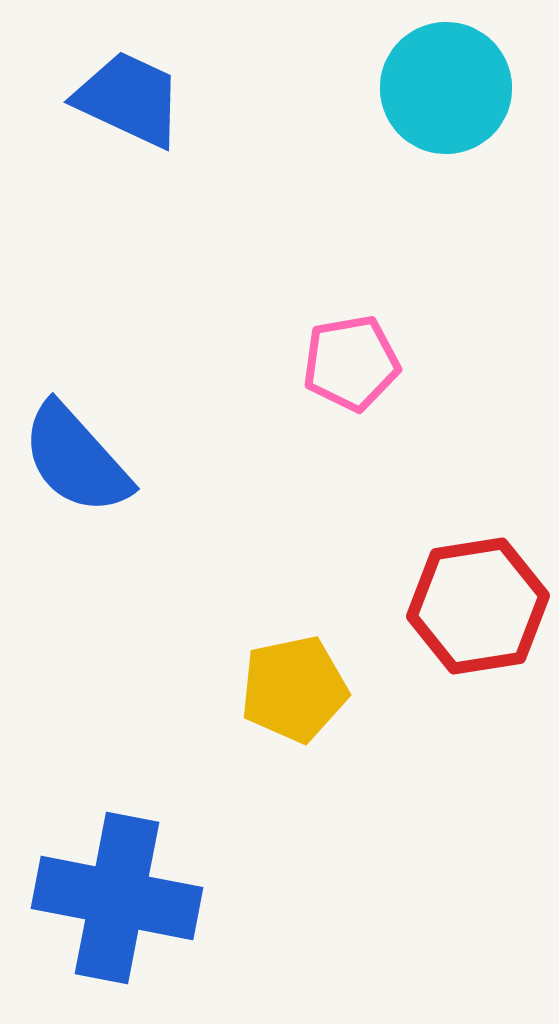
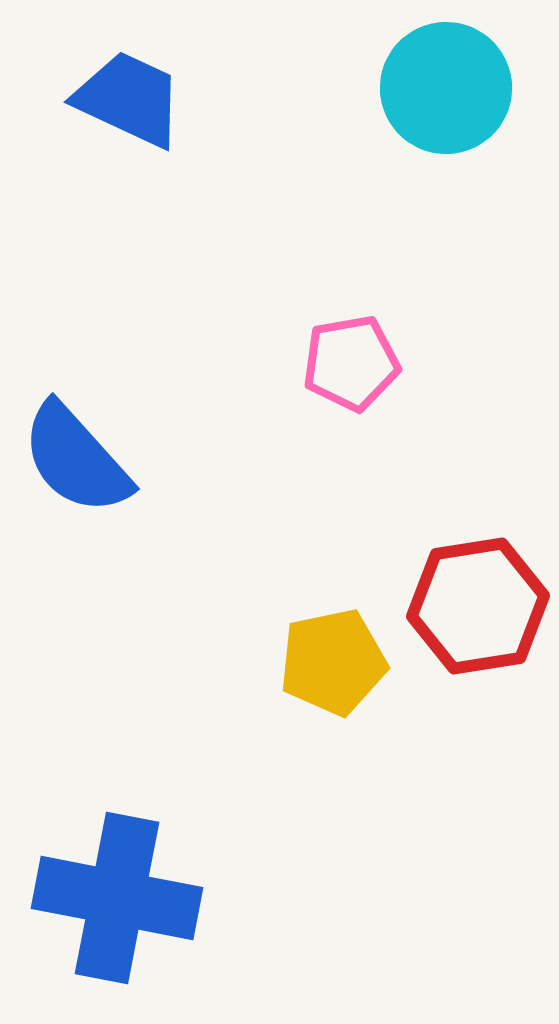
yellow pentagon: moved 39 px right, 27 px up
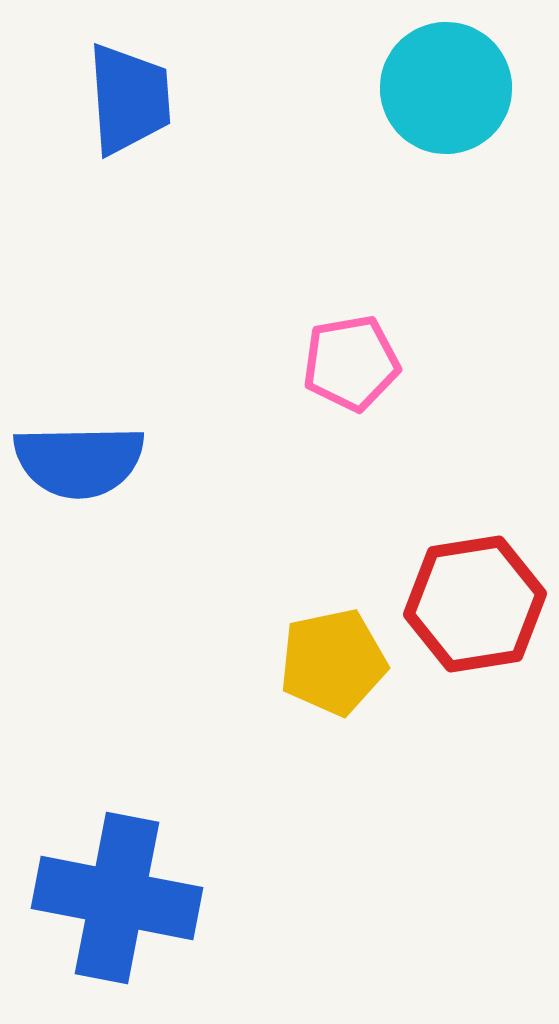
blue trapezoid: rotated 61 degrees clockwise
blue semicircle: moved 3 px right, 2 px down; rotated 49 degrees counterclockwise
red hexagon: moved 3 px left, 2 px up
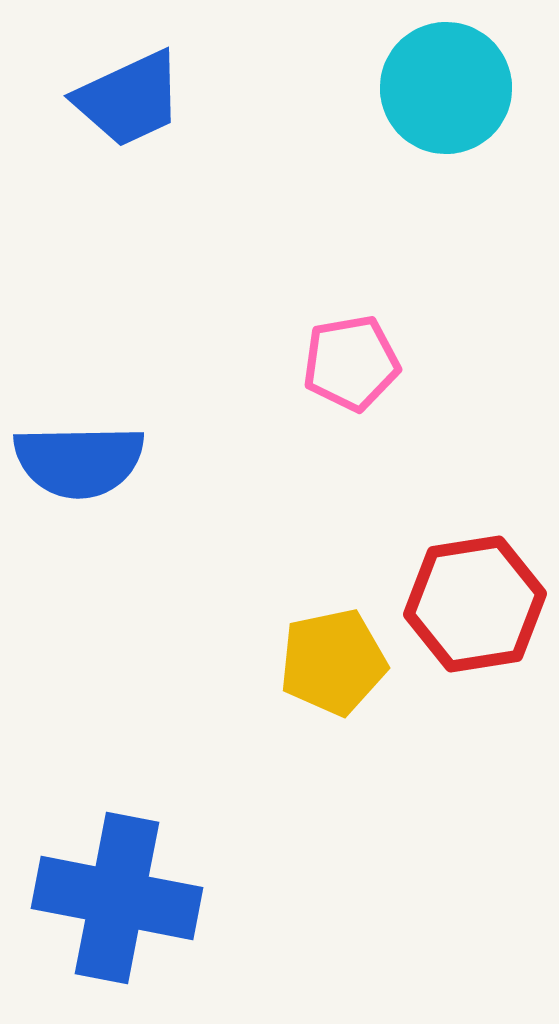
blue trapezoid: rotated 69 degrees clockwise
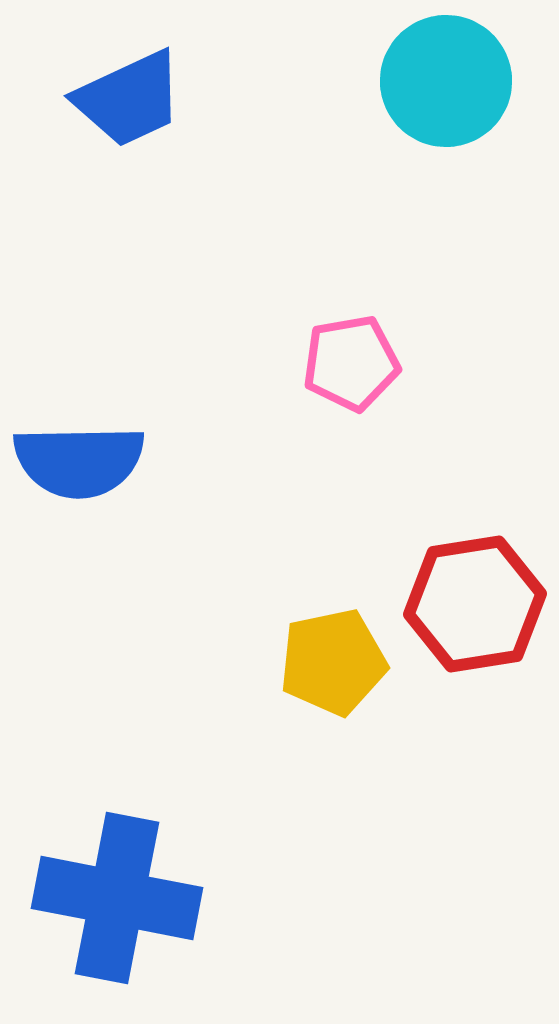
cyan circle: moved 7 px up
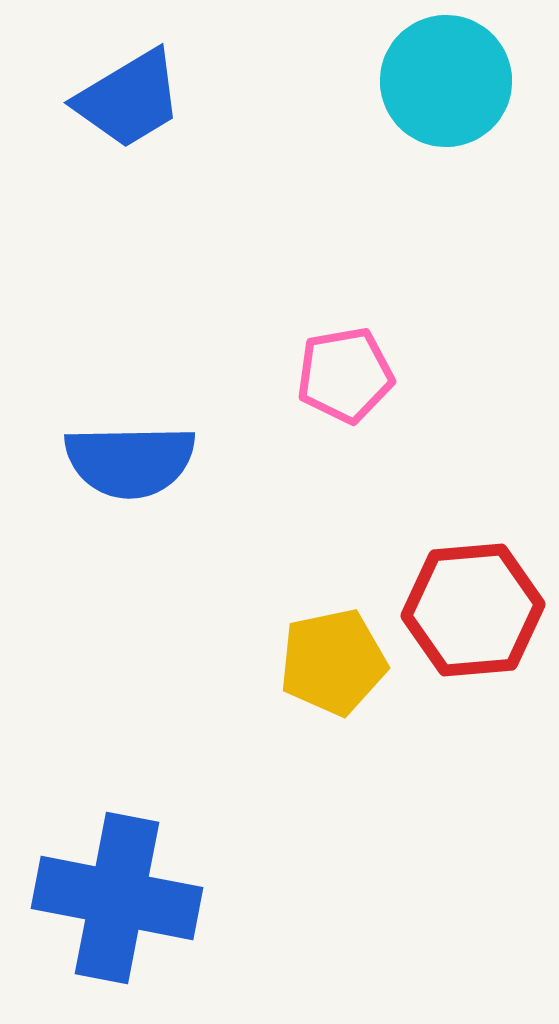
blue trapezoid: rotated 6 degrees counterclockwise
pink pentagon: moved 6 px left, 12 px down
blue semicircle: moved 51 px right
red hexagon: moved 2 px left, 6 px down; rotated 4 degrees clockwise
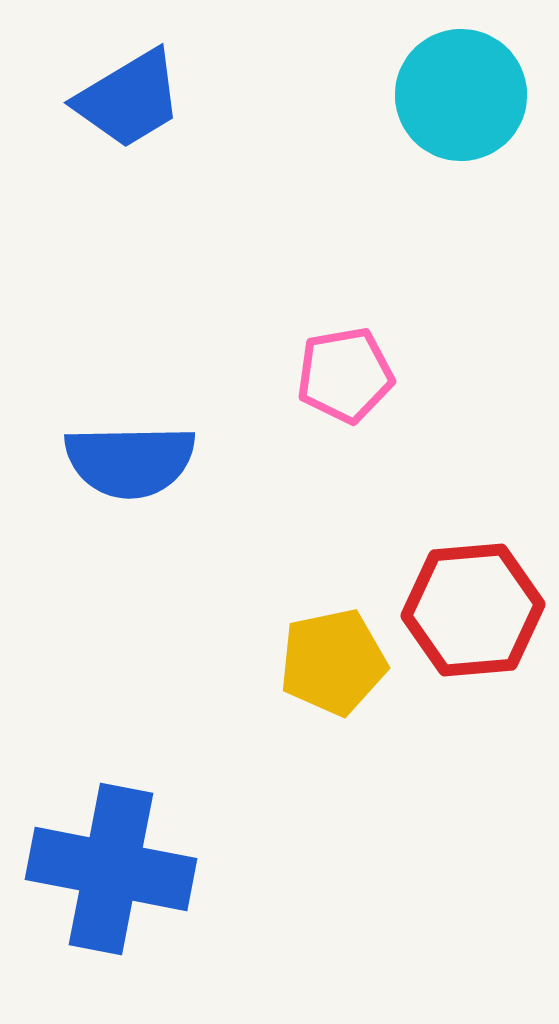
cyan circle: moved 15 px right, 14 px down
blue cross: moved 6 px left, 29 px up
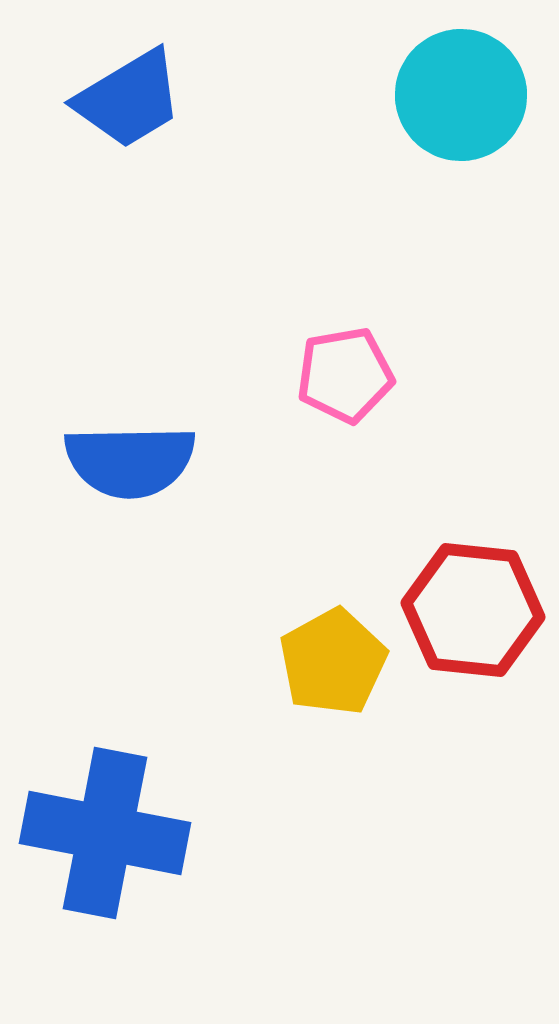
red hexagon: rotated 11 degrees clockwise
yellow pentagon: rotated 17 degrees counterclockwise
blue cross: moved 6 px left, 36 px up
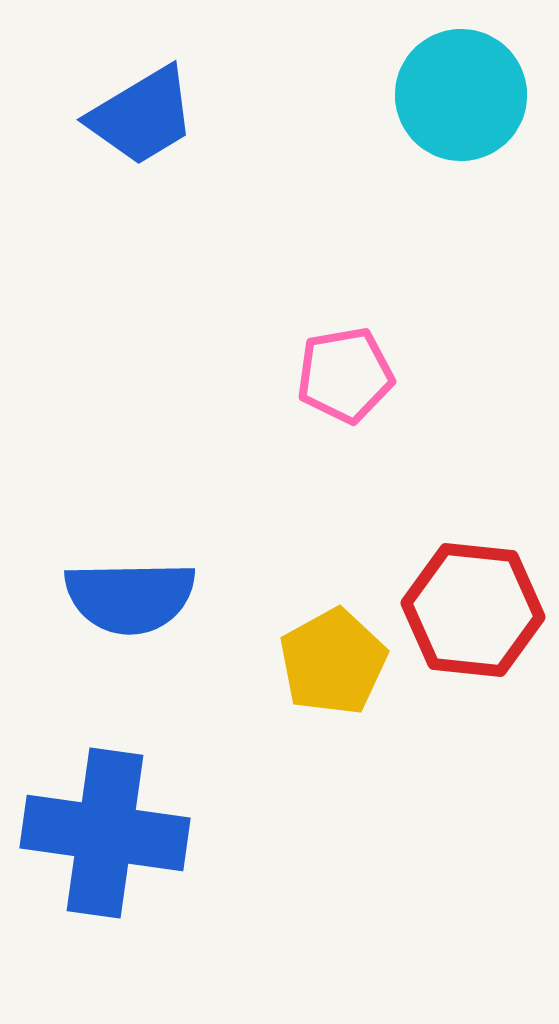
blue trapezoid: moved 13 px right, 17 px down
blue semicircle: moved 136 px down
blue cross: rotated 3 degrees counterclockwise
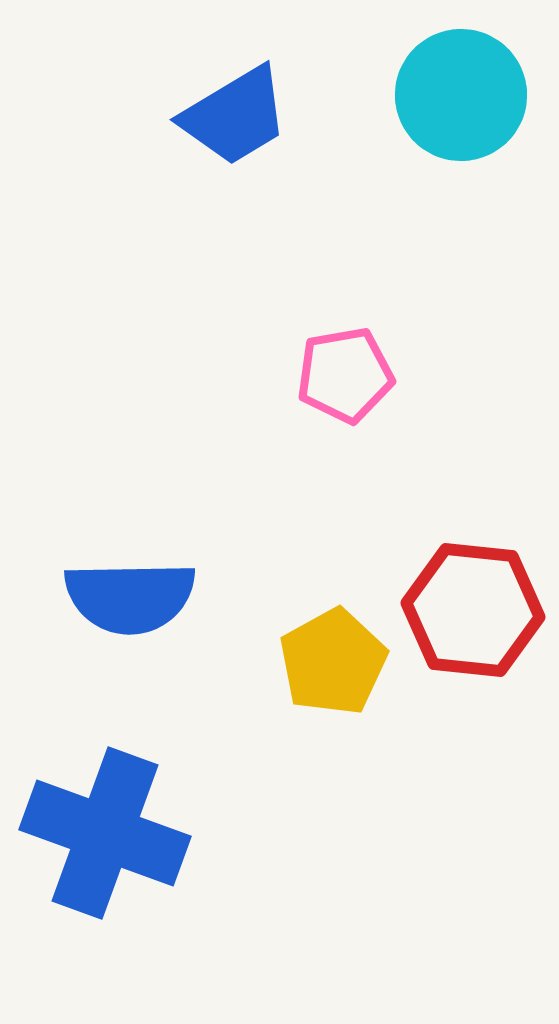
blue trapezoid: moved 93 px right
blue cross: rotated 12 degrees clockwise
